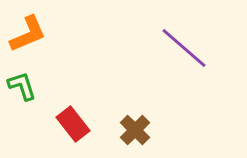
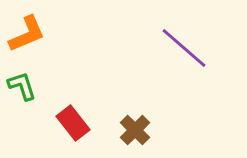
orange L-shape: moved 1 px left
red rectangle: moved 1 px up
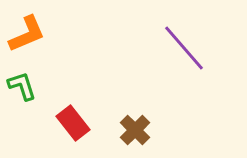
purple line: rotated 8 degrees clockwise
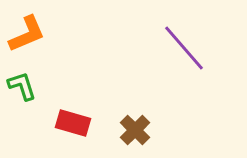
red rectangle: rotated 36 degrees counterclockwise
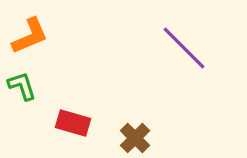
orange L-shape: moved 3 px right, 2 px down
purple line: rotated 4 degrees counterclockwise
brown cross: moved 8 px down
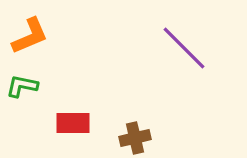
green L-shape: rotated 60 degrees counterclockwise
red rectangle: rotated 16 degrees counterclockwise
brown cross: rotated 32 degrees clockwise
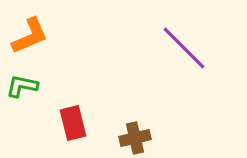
red rectangle: rotated 76 degrees clockwise
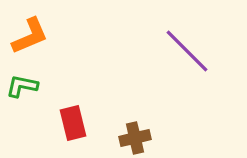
purple line: moved 3 px right, 3 px down
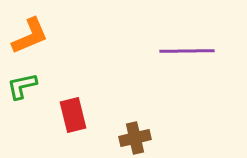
purple line: rotated 46 degrees counterclockwise
green L-shape: rotated 24 degrees counterclockwise
red rectangle: moved 8 px up
